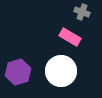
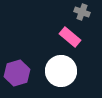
pink rectangle: rotated 10 degrees clockwise
purple hexagon: moved 1 px left, 1 px down
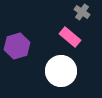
gray cross: rotated 14 degrees clockwise
purple hexagon: moved 27 px up
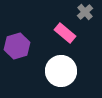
gray cross: moved 3 px right; rotated 14 degrees clockwise
pink rectangle: moved 5 px left, 4 px up
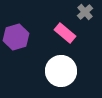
purple hexagon: moved 1 px left, 9 px up
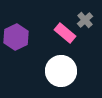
gray cross: moved 8 px down
purple hexagon: rotated 10 degrees counterclockwise
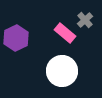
purple hexagon: moved 1 px down
white circle: moved 1 px right
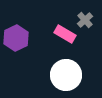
pink rectangle: moved 1 px down; rotated 10 degrees counterclockwise
white circle: moved 4 px right, 4 px down
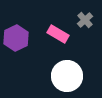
pink rectangle: moved 7 px left
white circle: moved 1 px right, 1 px down
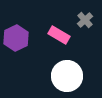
pink rectangle: moved 1 px right, 1 px down
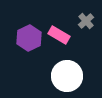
gray cross: moved 1 px right, 1 px down
purple hexagon: moved 13 px right
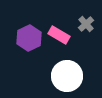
gray cross: moved 3 px down
